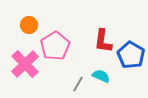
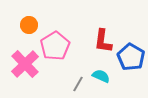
blue pentagon: moved 2 px down
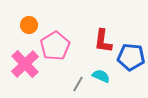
blue pentagon: rotated 24 degrees counterclockwise
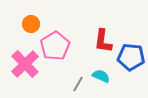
orange circle: moved 2 px right, 1 px up
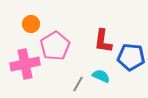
pink cross: rotated 32 degrees clockwise
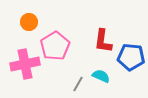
orange circle: moved 2 px left, 2 px up
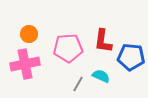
orange circle: moved 12 px down
pink pentagon: moved 13 px right, 2 px down; rotated 28 degrees clockwise
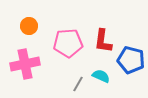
orange circle: moved 8 px up
pink pentagon: moved 5 px up
blue pentagon: moved 3 px down; rotated 8 degrees clockwise
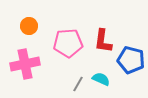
cyan semicircle: moved 3 px down
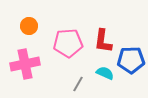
blue pentagon: rotated 16 degrees counterclockwise
cyan semicircle: moved 4 px right, 6 px up
